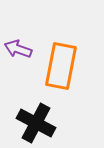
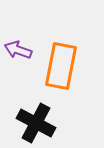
purple arrow: moved 1 px down
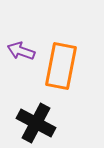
purple arrow: moved 3 px right, 1 px down
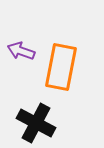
orange rectangle: moved 1 px down
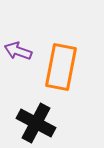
purple arrow: moved 3 px left
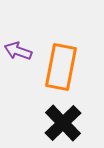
black cross: moved 27 px right; rotated 18 degrees clockwise
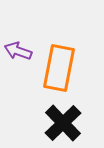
orange rectangle: moved 2 px left, 1 px down
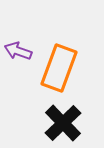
orange rectangle: rotated 9 degrees clockwise
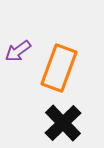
purple arrow: rotated 56 degrees counterclockwise
